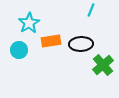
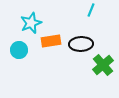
cyan star: moved 2 px right; rotated 10 degrees clockwise
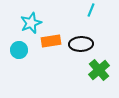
green cross: moved 4 px left, 5 px down
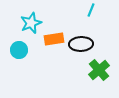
orange rectangle: moved 3 px right, 2 px up
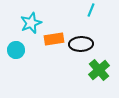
cyan circle: moved 3 px left
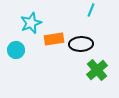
green cross: moved 2 px left
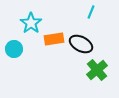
cyan line: moved 2 px down
cyan star: rotated 15 degrees counterclockwise
black ellipse: rotated 30 degrees clockwise
cyan circle: moved 2 px left, 1 px up
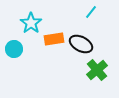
cyan line: rotated 16 degrees clockwise
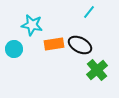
cyan line: moved 2 px left
cyan star: moved 1 px right, 2 px down; rotated 25 degrees counterclockwise
orange rectangle: moved 5 px down
black ellipse: moved 1 px left, 1 px down
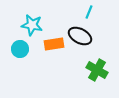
cyan line: rotated 16 degrees counterclockwise
black ellipse: moved 9 px up
cyan circle: moved 6 px right
green cross: rotated 20 degrees counterclockwise
